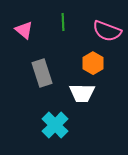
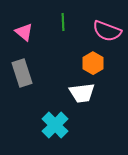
pink triangle: moved 2 px down
gray rectangle: moved 20 px left
white trapezoid: rotated 8 degrees counterclockwise
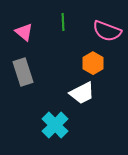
gray rectangle: moved 1 px right, 1 px up
white trapezoid: rotated 20 degrees counterclockwise
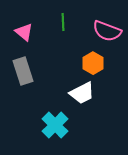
gray rectangle: moved 1 px up
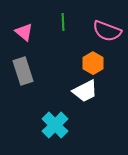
white trapezoid: moved 3 px right, 2 px up
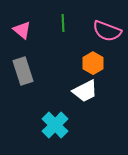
green line: moved 1 px down
pink triangle: moved 2 px left, 2 px up
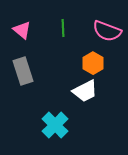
green line: moved 5 px down
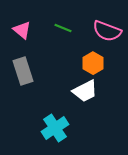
green line: rotated 66 degrees counterclockwise
cyan cross: moved 3 px down; rotated 12 degrees clockwise
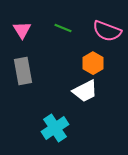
pink triangle: rotated 18 degrees clockwise
gray rectangle: rotated 8 degrees clockwise
